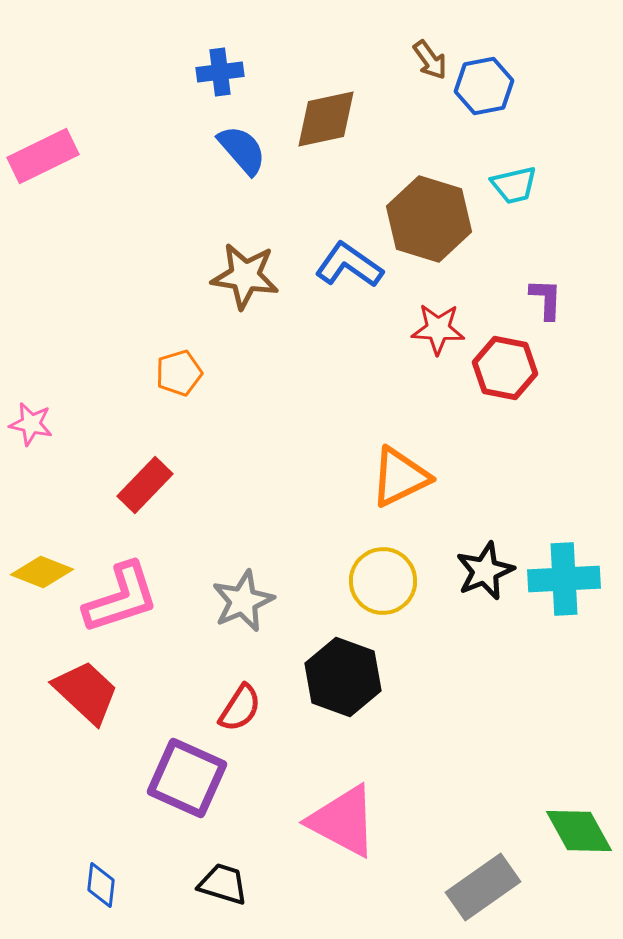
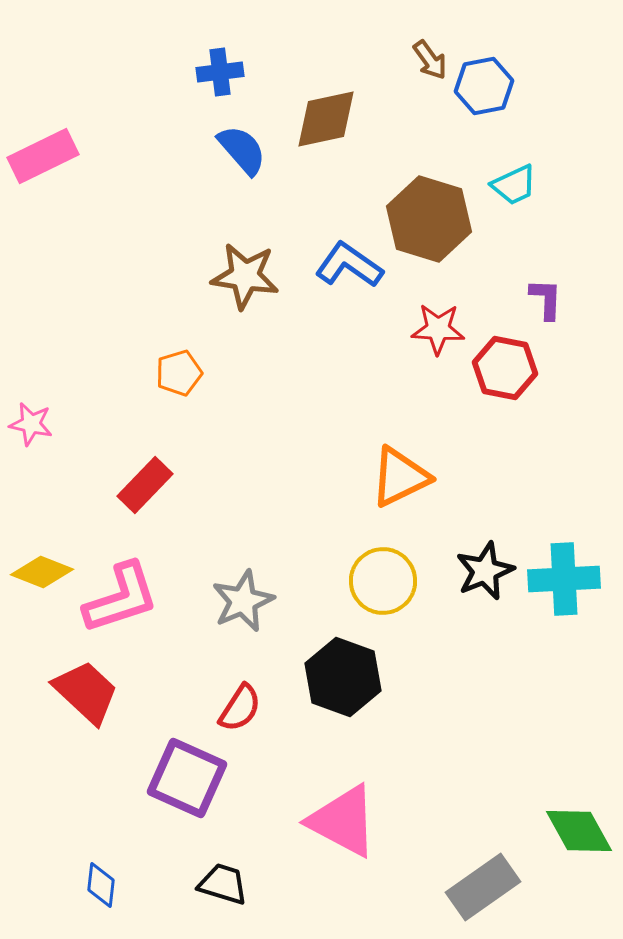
cyan trapezoid: rotated 12 degrees counterclockwise
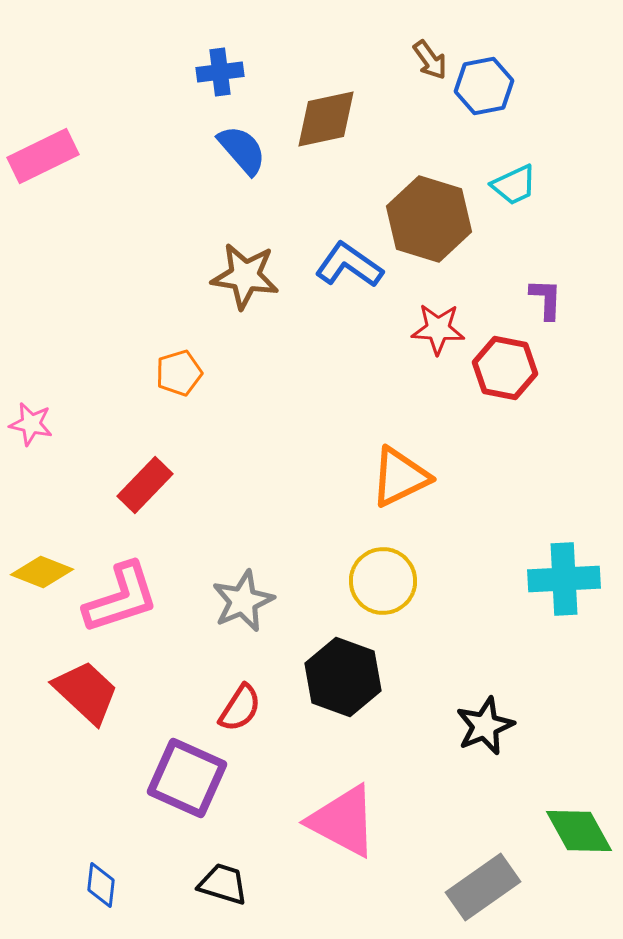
black star: moved 155 px down
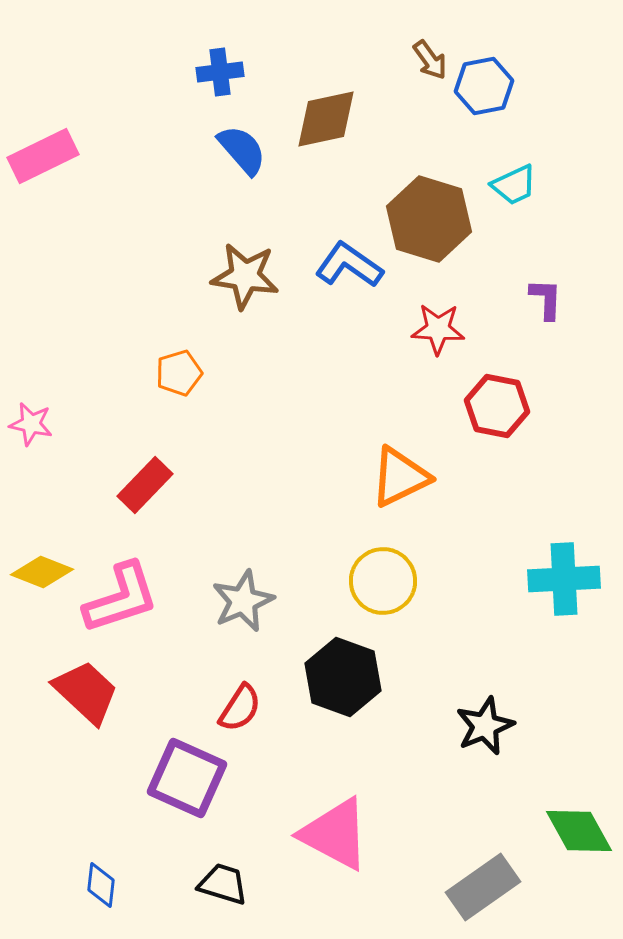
red hexagon: moved 8 px left, 38 px down
pink triangle: moved 8 px left, 13 px down
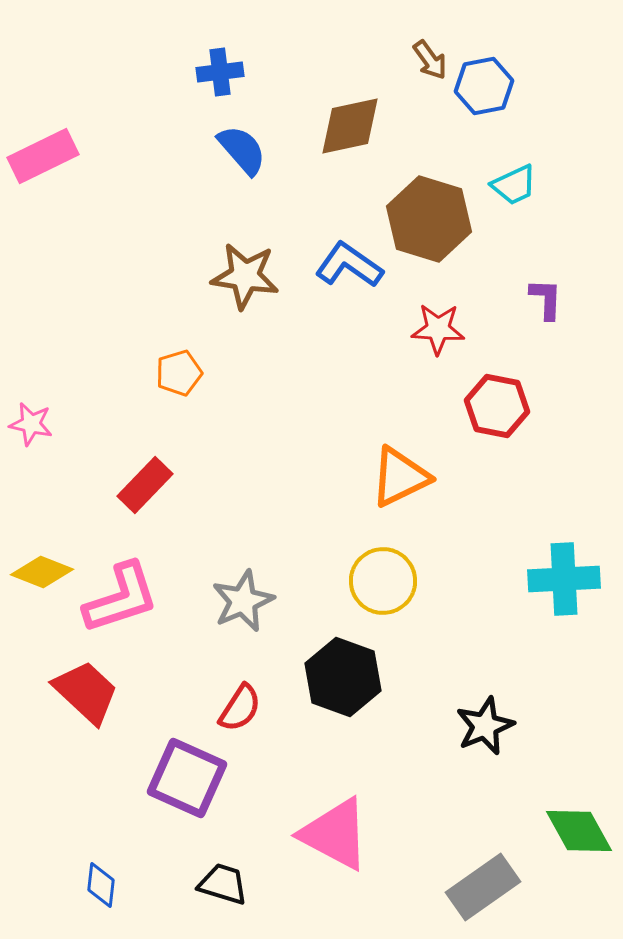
brown diamond: moved 24 px right, 7 px down
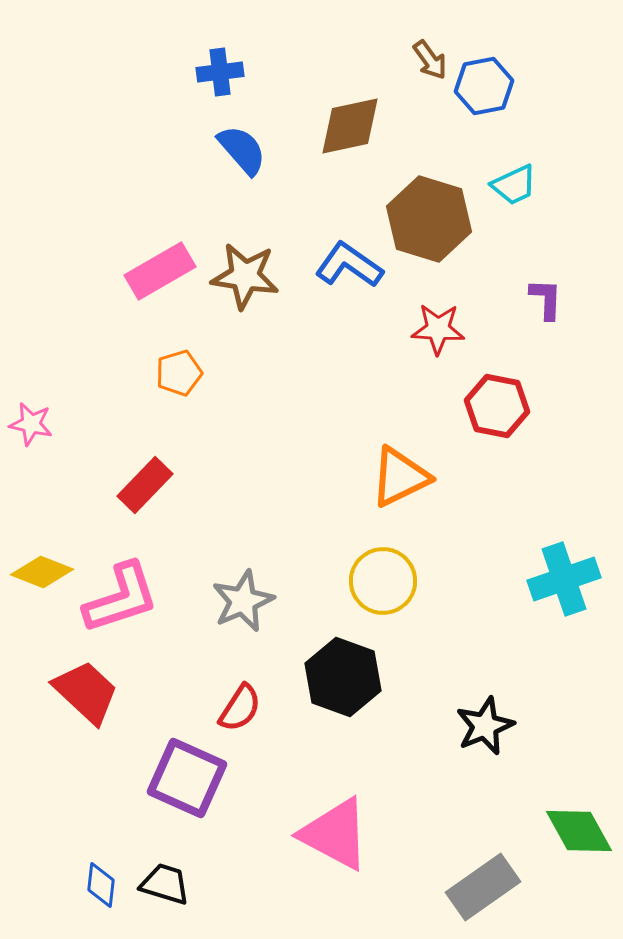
pink rectangle: moved 117 px right, 115 px down; rotated 4 degrees counterclockwise
cyan cross: rotated 16 degrees counterclockwise
black trapezoid: moved 58 px left
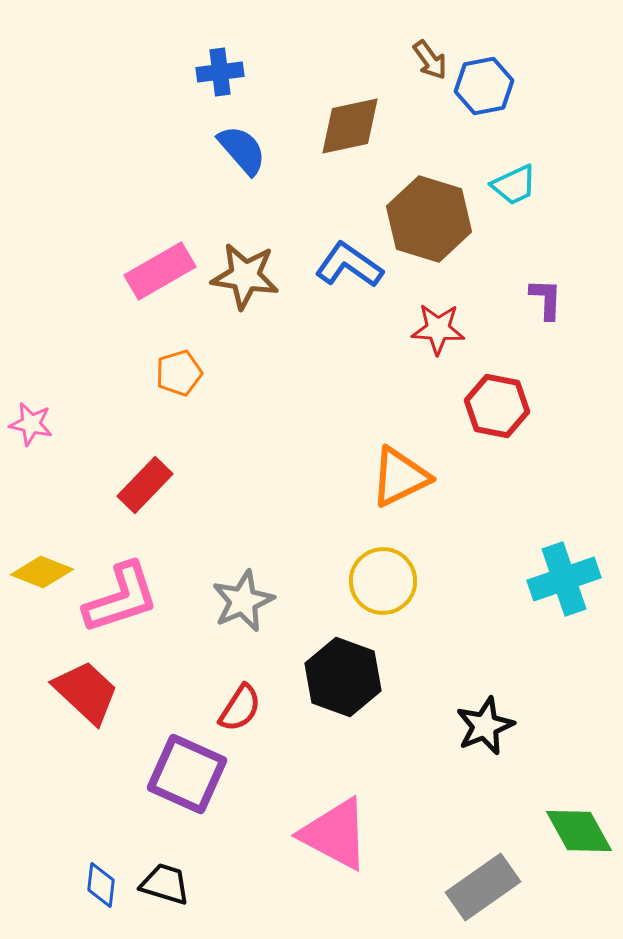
purple square: moved 4 px up
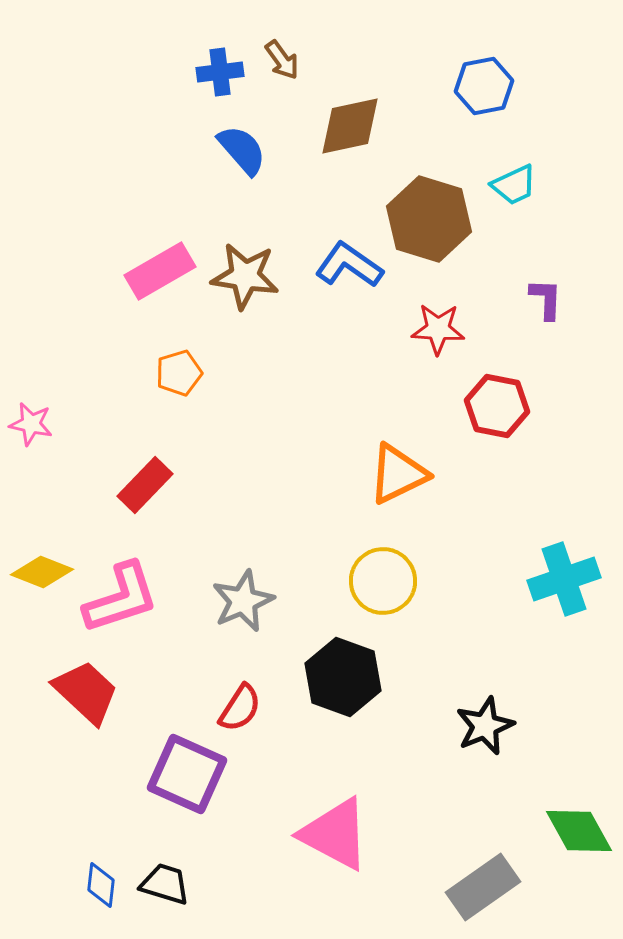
brown arrow: moved 148 px left
orange triangle: moved 2 px left, 3 px up
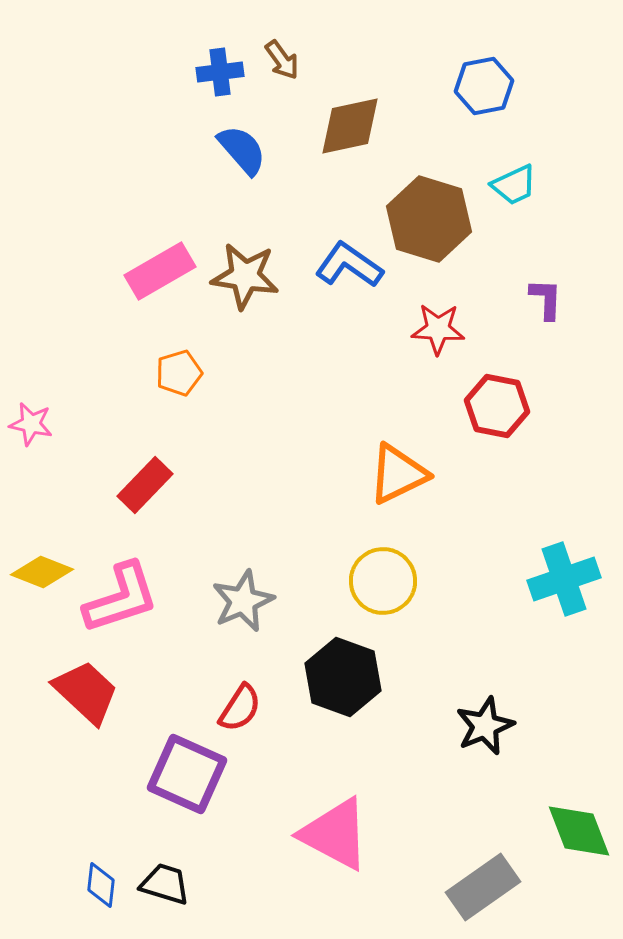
green diamond: rotated 8 degrees clockwise
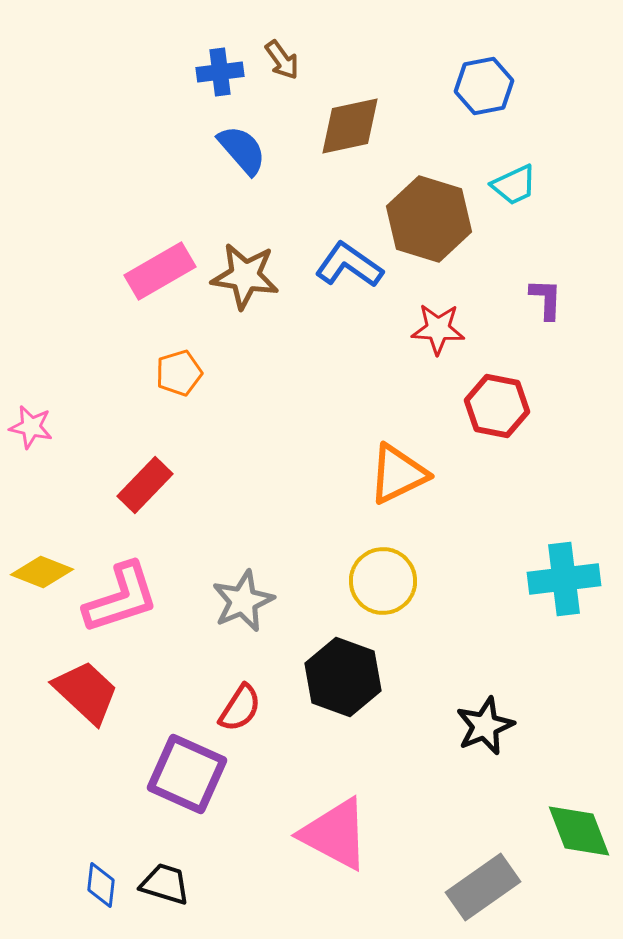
pink star: moved 3 px down
cyan cross: rotated 12 degrees clockwise
